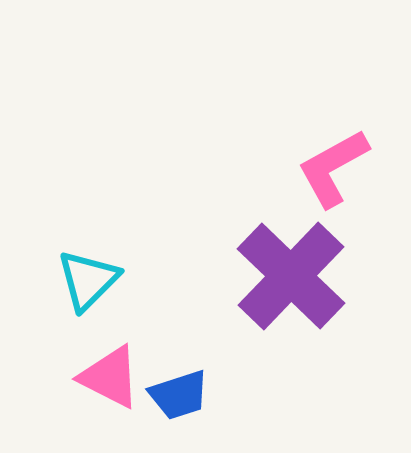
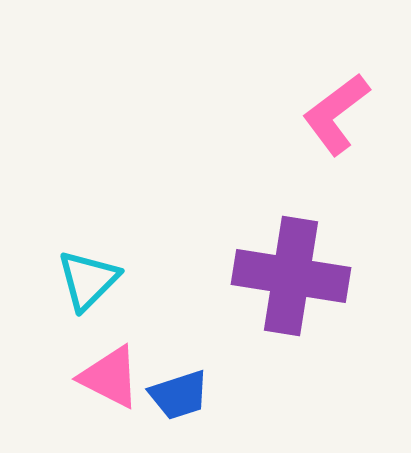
pink L-shape: moved 3 px right, 54 px up; rotated 8 degrees counterclockwise
purple cross: rotated 35 degrees counterclockwise
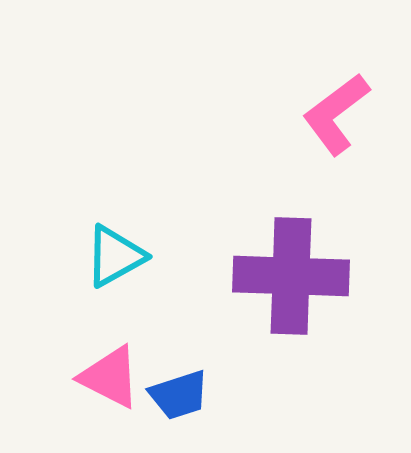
purple cross: rotated 7 degrees counterclockwise
cyan triangle: moved 27 px right, 24 px up; rotated 16 degrees clockwise
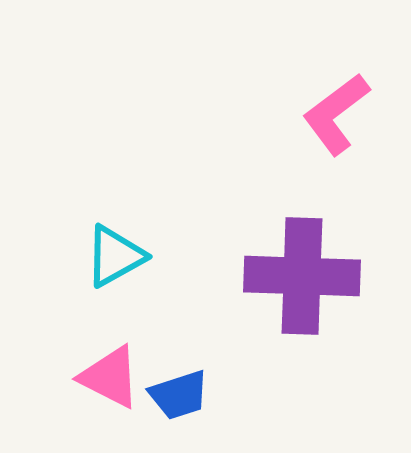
purple cross: moved 11 px right
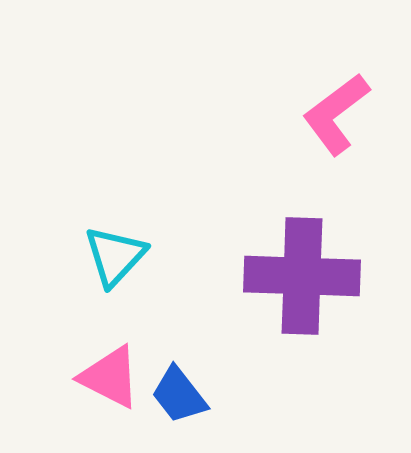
cyan triangle: rotated 18 degrees counterclockwise
blue trapezoid: rotated 70 degrees clockwise
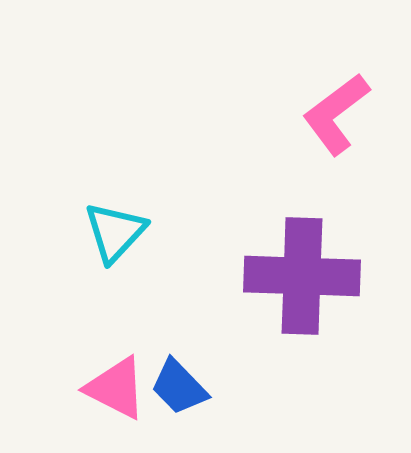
cyan triangle: moved 24 px up
pink triangle: moved 6 px right, 11 px down
blue trapezoid: moved 8 px up; rotated 6 degrees counterclockwise
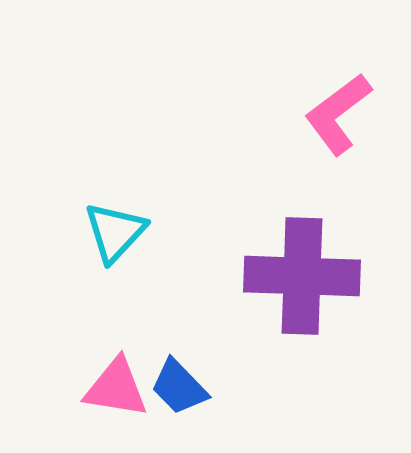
pink L-shape: moved 2 px right
pink triangle: rotated 18 degrees counterclockwise
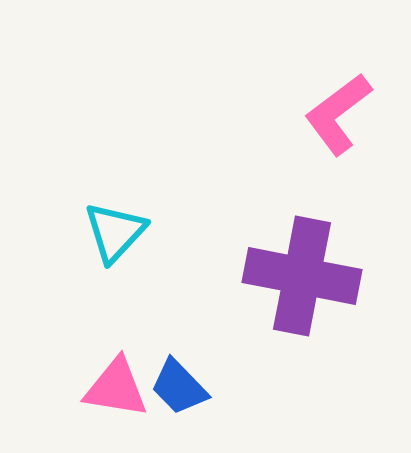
purple cross: rotated 9 degrees clockwise
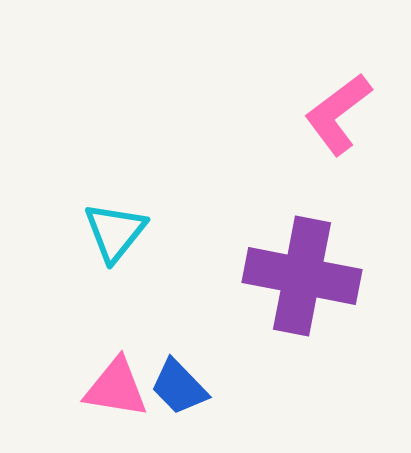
cyan triangle: rotated 4 degrees counterclockwise
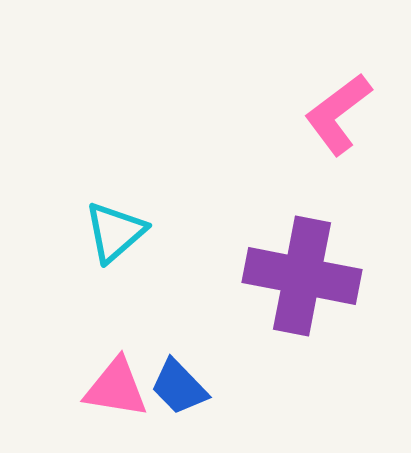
cyan triangle: rotated 10 degrees clockwise
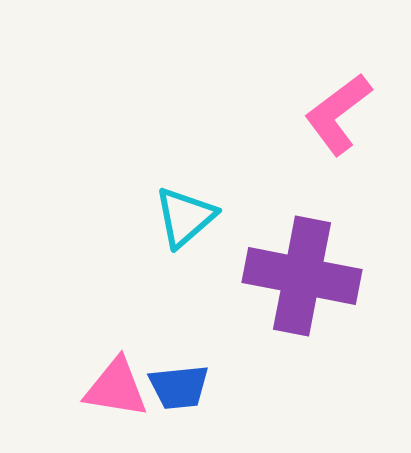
cyan triangle: moved 70 px right, 15 px up
blue trapezoid: rotated 52 degrees counterclockwise
